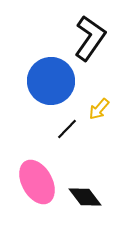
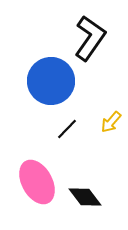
yellow arrow: moved 12 px right, 13 px down
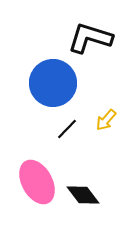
black L-shape: rotated 108 degrees counterclockwise
blue circle: moved 2 px right, 2 px down
yellow arrow: moved 5 px left, 2 px up
black diamond: moved 2 px left, 2 px up
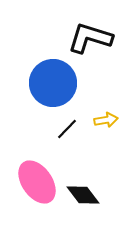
yellow arrow: rotated 140 degrees counterclockwise
pink ellipse: rotated 6 degrees counterclockwise
